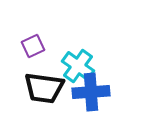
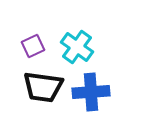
cyan cross: moved 1 px left, 19 px up
black trapezoid: moved 1 px left, 1 px up
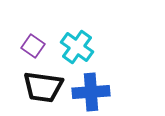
purple square: rotated 30 degrees counterclockwise
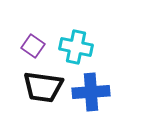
cyan cross: moved 1 px left; rotated 24 degrees counterclockwise
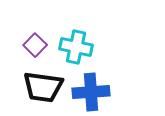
purple square: moved 2 px right, 1 px up; rotated 10 degrees clockwise
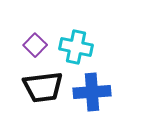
black trapezoid: rotated 15 degrees counterclockwise
blue cross: moved 1 px right
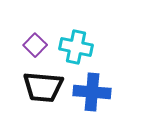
black trapezoid: rotated 12 degrees clockwise
blue cross: rotated 9 degrees clockwise
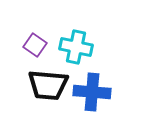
purple square: rotated 10 degrees counterclockwise
black trapezoid: moved 5 px right, 2 px up
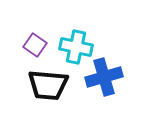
blue cross: moved 12 px right, 15 px up; rotated 21 degrees counterclockwise
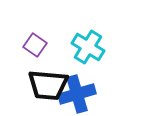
cyan cross: moved 12 px right; rotated 20 degrees clockwise
blue cross: moved 27 px left, 17 px down
